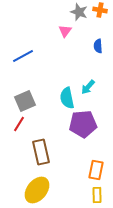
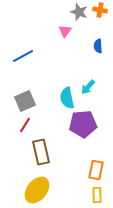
red line: moved 6 px right, 1 px down
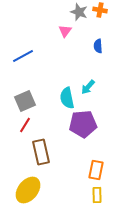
yellow ellipse: moved 9 px left
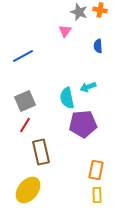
cyan arrow: rotated 28 degrees clockwise
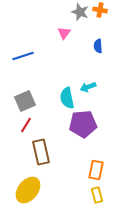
gray star: moved 1 px right
pink triangle: moved 1 px left, 2 px down
blue line: rotated 10 degrees clockwise
red line: moved 1 px right
yellow rectangle: rotated 14 degrees counterclockwise
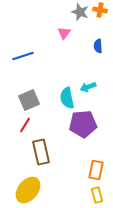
gray square: moved 4 px right, 1 px up
red line: moved 1 px left
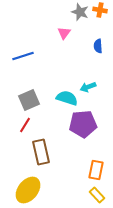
cyan semicircle: rotated 120 degrees clockwise
yellow rectangle: rotated 28 degrees counterclockwise
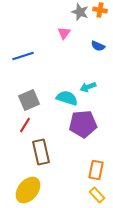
blue semicircle: rotated 64 degrees counterclockwise
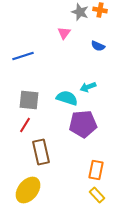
gray square: rotated 30 degrees clockwise
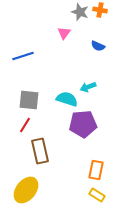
cyan semicircle: moved 1 px down
brown rectangle: moved 1 px left, 1 px up
yellow ellipse: moved 2 px left
yellow rectangle: rotated 14 degrees counterclockwise
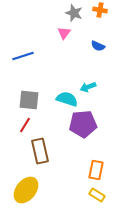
gray star: moved 6 px left, 1 px down
